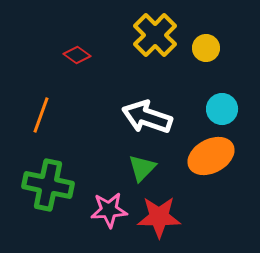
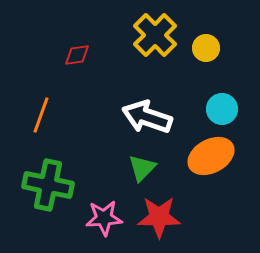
red diamond: rotated 44 degrees counterclockwise
pink star: moved 5 px left, 8 px down
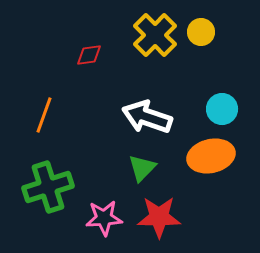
yellow circle: moved 5 px left, 16 px up
red diamond: moved 12 px right
orange line: moved 3 px right
orange ellipse: rotated 15 degrees clockwise
green cross: moved 2 px down; rotated 30 degrees counterclockwise
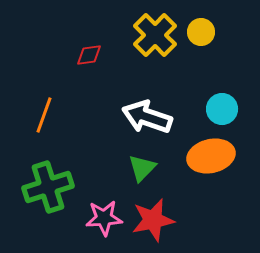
red star: moved 6 px left, 3 px down; rotated 12 degrees counterclockwise
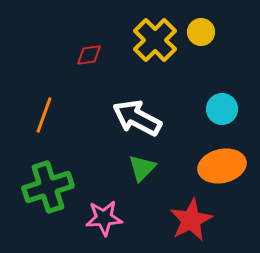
yellow cross: moved 5 px down
white arrow: moved 10 px left, 1 px down; rotated 9 degrees clockwise
orange ellipse: moved 11 px right, 10 px down
red star: moved 38 px right; rotated 15 degrees counterclockwise
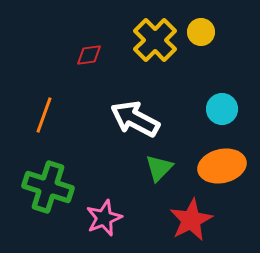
white arrow: moved 2 px left, 1 px down
green triangle: moved 17 px right
green cross: rotated 36 degrees clockwise
pink star: rotated 18 degrees counterclockwise
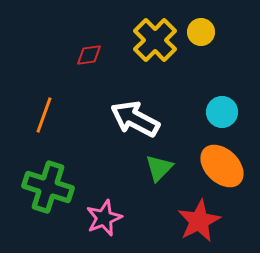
cyan circle: moved 3 px down
orange ellipse: rotated 57 degrees clockwise
red star: moved 8 px right, 1 px down
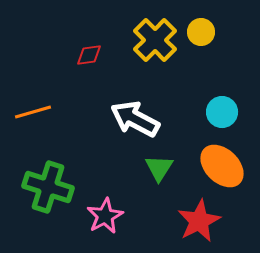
orange line: moved 11 px left, 3 px up; rotated 54 degrees clockwise
green triangle: rotated 12 degrees counterclockwise
pink star: moved 1 px right, 2 px up; rotated 6 degrees counterclockwise
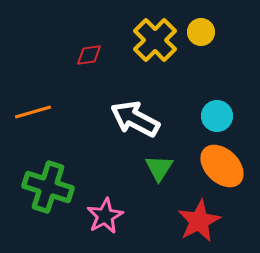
cyan circle: moved 5 px left, 4 px down
